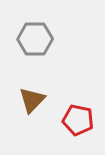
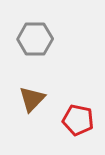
brown triangle: moved 1 px up
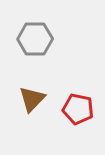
red pentagon: moved 11 px up
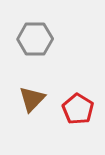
red pentagon: rotated 20 degrees clockwise
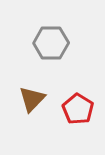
gray hexagon: moved 16 px right, 4 px down
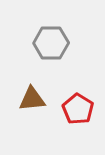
brown triangle: rotated 40 degrees clockwise
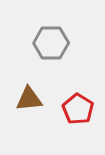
brown triangle: moved 3 px left
